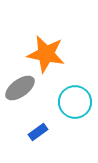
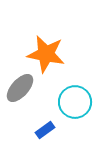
gray ellipse: rotated 12 degrees counterclockwise
blue rectangle: moved 7 px right, 2 px up
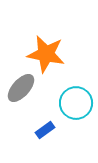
gray ellipse: moved 1 px right
cyan circle: moved 1 px right, 1 px down
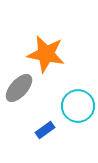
gray ellipse: moved 2 px left
cyan circle: moved 2 px right, 3 px down
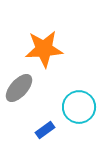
orange star: moved 2 px left, 5 px up; rotated 15 degrees counterclockwise
cyan circle: moved 1 px right, 1 px down
